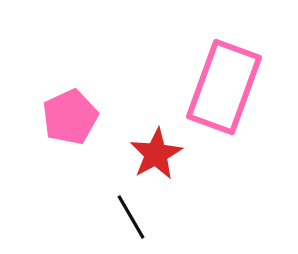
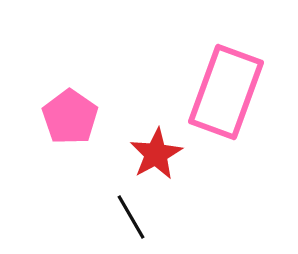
pink rectangle: moved 2 px right, 5 px down
pink pentagon: rotated 12 degrees counterclockwise
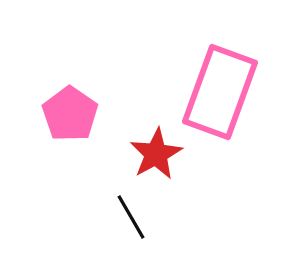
pink rectangle: moved 6 px left
pink pentagon: moved 3 px up
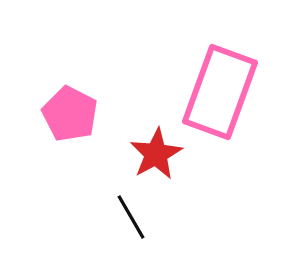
pink pentagon: rotated 8 degrees counterclockwise
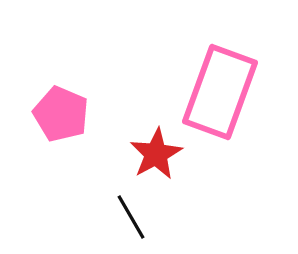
pink pentagon: moved 9 px left; rotated 4 degrees counterclockwise
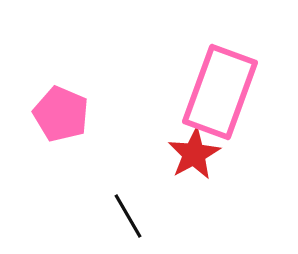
red star: moved 38 px right
black line: moved 3 px left, 1 px up
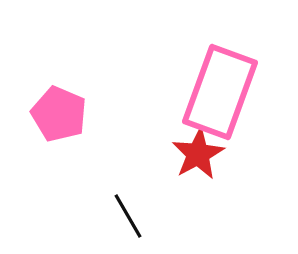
pink pentagon: moved 2 px left
red star: moved 4 px right
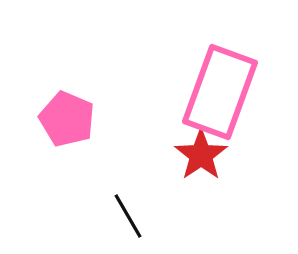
pink pentagon: moved 8 px right, 5 px down
red star: moved 3 px right, 1 px down; rotated 6 degrees counterclockwise
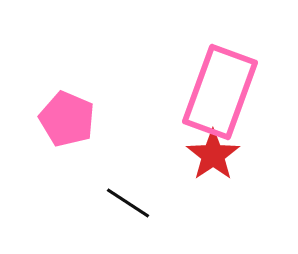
red star: moved 12 px right
black line: moved 13 px up; rotated 27 degrees counterclockwise
